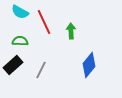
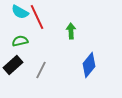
red line: moved 7 px left, 5 px up
green semicircle: rotated 14 degrees counterclockwise
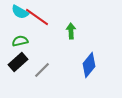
red line: rotated 30 degrees counterclockwise
black rectangle: moved 5 px right, 3 px up
gray line: moved 1 px right; rotated 18 degrees clockwise
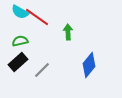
green arrow: moved 3 px left, 1 px down
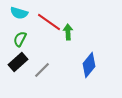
cyan semicircle: moved 1 px left, 1 px down; rotated 12 degrees counterclockwise
red line: moved 12 px right, 5 px down
green semicircle: moved 2 px up; rotated 49 degrees counterclockwise
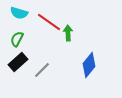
green arrow: moved 1 px down
green semicircle: moved 3 px left
